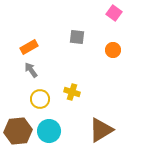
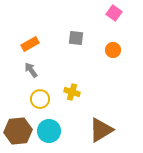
gray square: moved 1 px left, 1 px down
orange rectangle: moved 1 px right, 3 px up
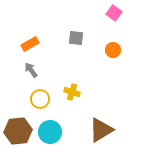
cyan circle: moved 1 px right, 1 px down
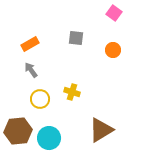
cyan circle: moved 1 px left, 6 px down
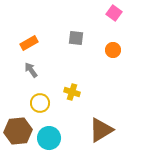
orange rectangle: moved 1 px left, 1 px up
yellow circle: moved 4 px down
